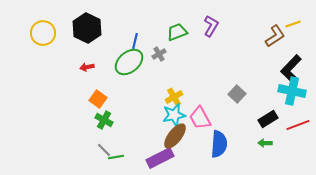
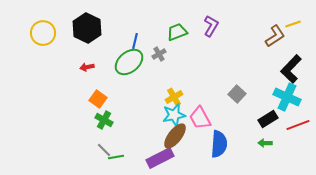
cyan cross: moved 5 px left, 6 px down; rotated 12 degrees clockwise
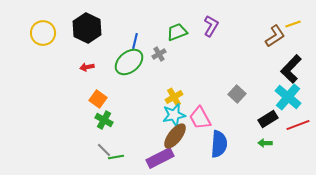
cyan cross: moved 1 px right; rotated 16 degrees clockwise
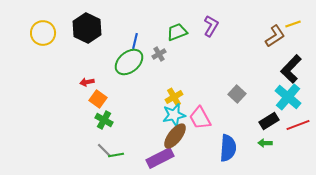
red arrow: moved 15 px down
black rectangle: moved 1 px right, 2 px down
blue semicircle: moved 9 px right, 4 px down
green line: moved 2 px up
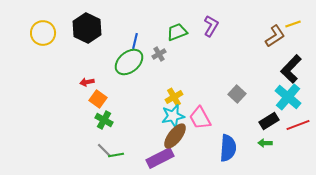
cyan star: moved 1 px left, 1 px down
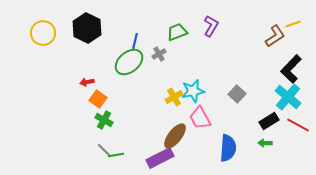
cyan star: moved 20 px right, 25 px up
red line: rotated 50 degrees clockwise
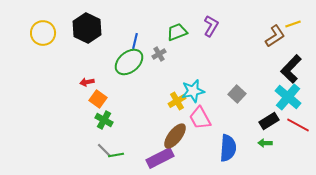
yellow cross: moved 3 px right, 4 px down
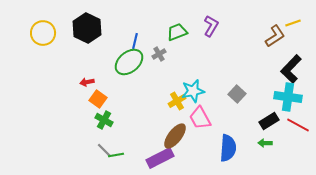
yellow line: moved 1 px up
cyan cross: rotated 32 degrees counterclockwise
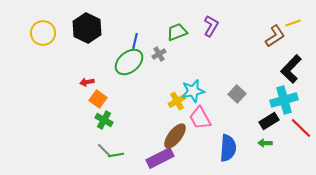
cyan cross: moved 4 px left, 3 px down; rotated 24 degrees counterclockwise
red line: moved 3 px right, 3 px down; rotated 15 degrees clockwise
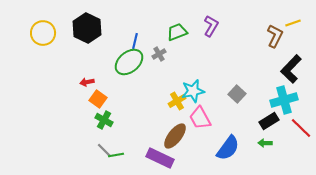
brown L-shape: rotated 30 degrees counterclockwise
blue semicircle: rotated 32 degrees clockwise
purple rectangle: rotated 52 degrees clockwise
